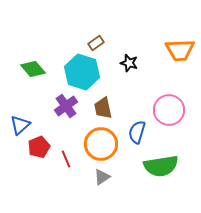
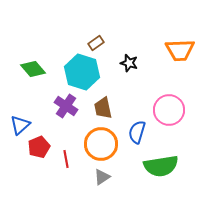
purple cross: rotated 20 degrees counterclockwise
red line: rotated 12 degrees clockwise
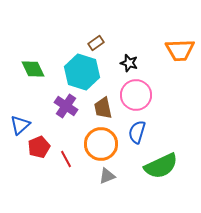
green diamond: rotated 15 degrees clockwise
pink circle: moved 33 px left, 15 px up
red line: rotated 18 degrees counterclockwise
green semicircle: rotated 16 degrees counterclockwise
gray triangle: moved 5 px right, 1 px up; rotated 12 degrees clockwise
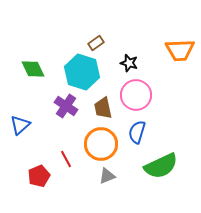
red pentagon: moved 29 px down
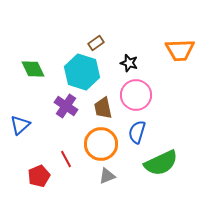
green semicircle: moved 3 px up
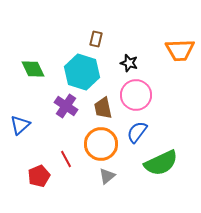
brown rectangle: moved 4 px up; rotated 42 degrees counterclockwise
blue semicircle: rotated 20 degrees clockwise
gray triangle: rotated 18 degrees counterclockwise
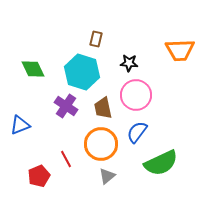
black star: rotated 12 degrees counterclockwise
blue triangle: rotated 20 degrees clockwise
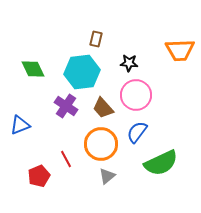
cyan hexagon: rotated 24 degrees counterclockwise
brown trapezoid: rotated 30 degrees counterclockwise
